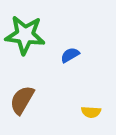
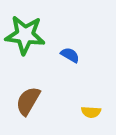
blue semicircle: rotated 60 degrees clockwise
brown semicircle: moved 6 px right, 1 px down
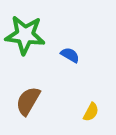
yellow semicircle: rotated 66 degrees counterclockwise
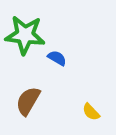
blue semicircle: moved 13 px left, 3 px down
yellow semicircle: rotated 108 degrees clockwise
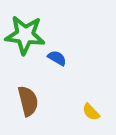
brown semicircle: rotated 136 degrees clockwise
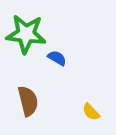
green star: moved 1 px right, 1 px up
